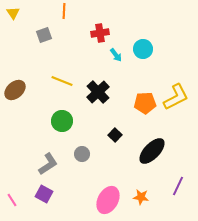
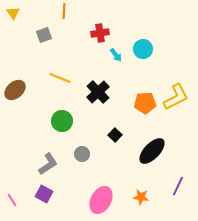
yellow line: moved 2 px left, 3 px up
pink ellipse: moved 7 px left
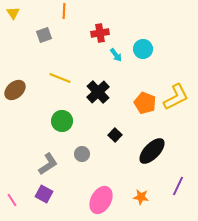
orange pentagon: rotated 25 degrees clockwise
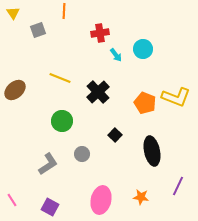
gray square: moved 6 px left, 5 px up
yellow L-shape: rotated 48 degrees clockwise
black ellipse: rotated 56 degrees counterclockwise
purple square: moved 6 px right, 13 px down
pink ellipse: rotated 16 degrees counterclockwise
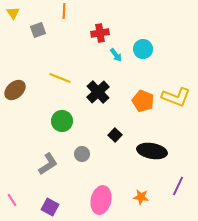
orange pentagon: moved 2 px left, 2 px up
black ellipse: rotated 68 degrees counterclockwise
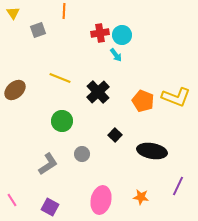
cyan circle: moved 21 px left, 14 px up
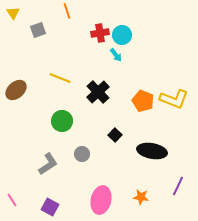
orange line: moved 3 px right; rotated 21 degrees counterclockwise
brown ellipse: moved 1 px right
yellow L-shape: moved 2 px left, 2 px down
